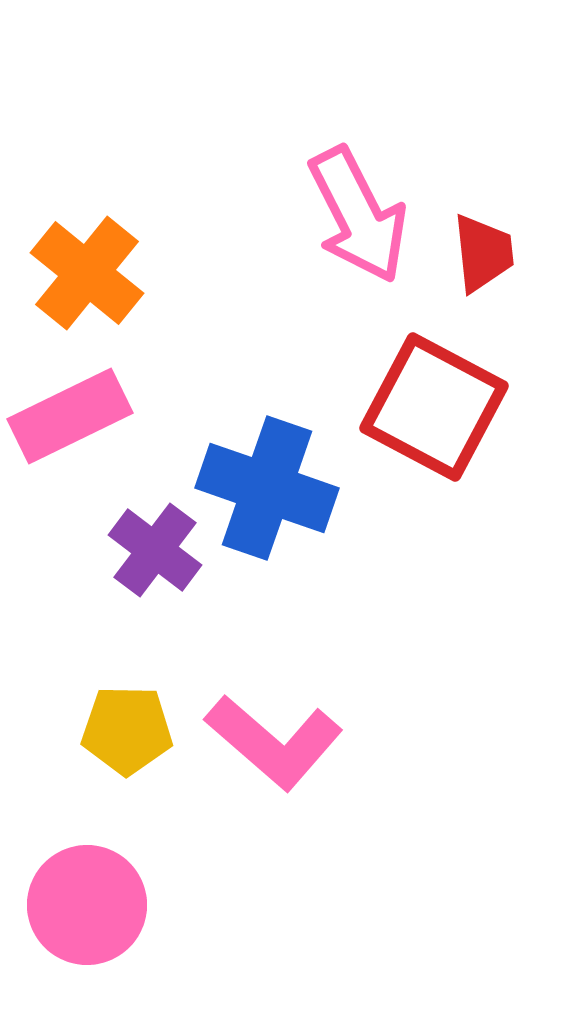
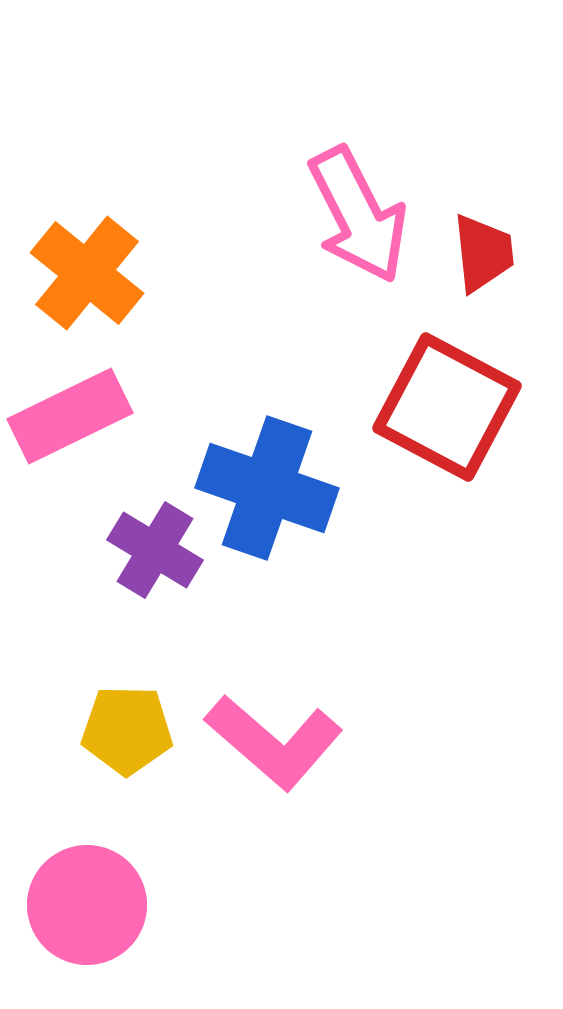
red square: moved 13 px right
purple cross: rotated 6 degrees counterclockwise
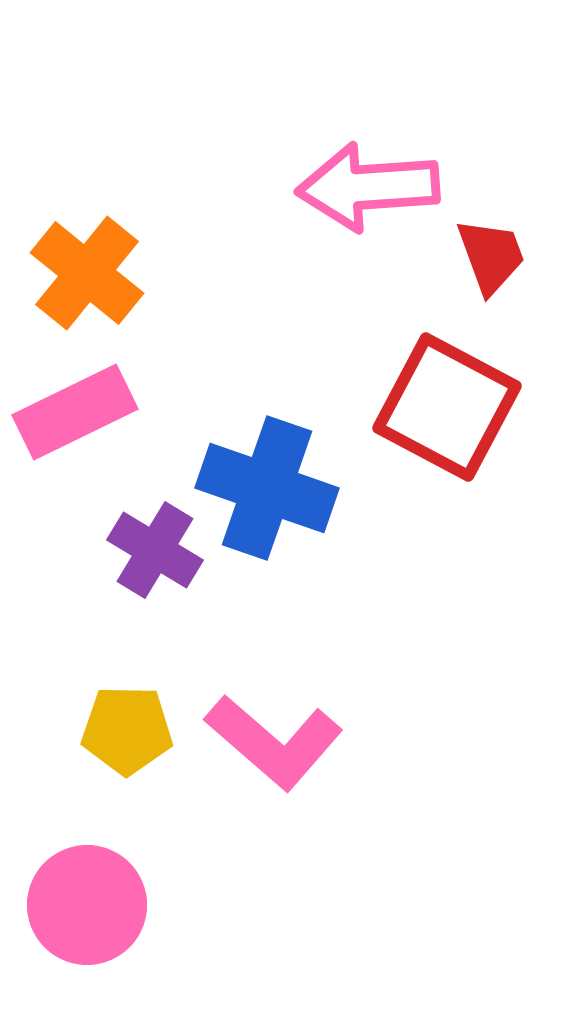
pink arrow: moved 10 px right, 28 px up; rotated 113 degrees clockwise
red trapezoid: moved 8 px right, 3 px down; rotated 14 degrees counterclockwise
pink rectangle: moved 5 px right, 4 px up
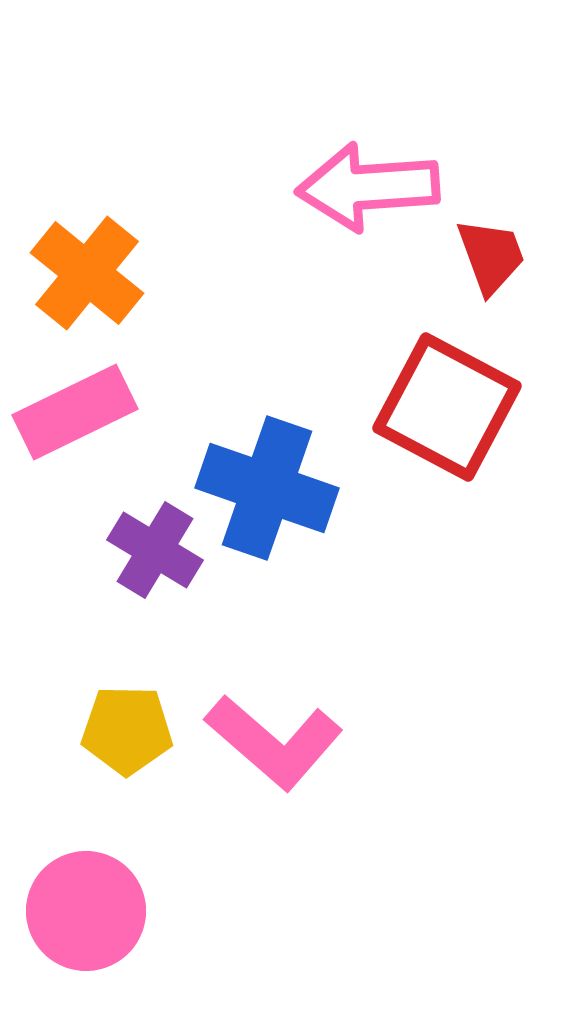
pink circle: moved 1 px left, 6 px down
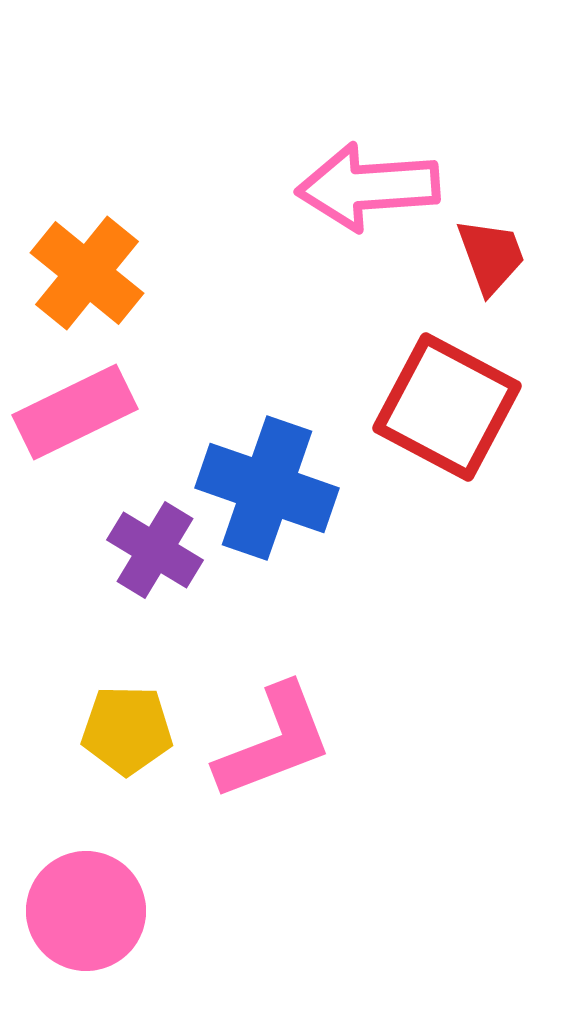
pink L-shape: rotated 62 degrees counterclockwise
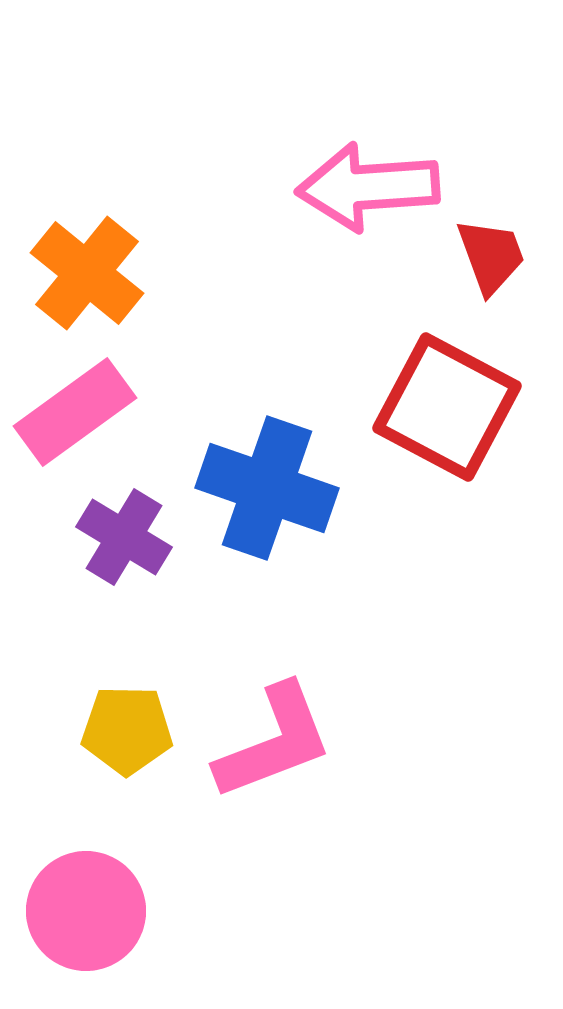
pink rectangle: rotated 10 degrees counterclockwise
purple cross: moved 31 px left, 13 px up
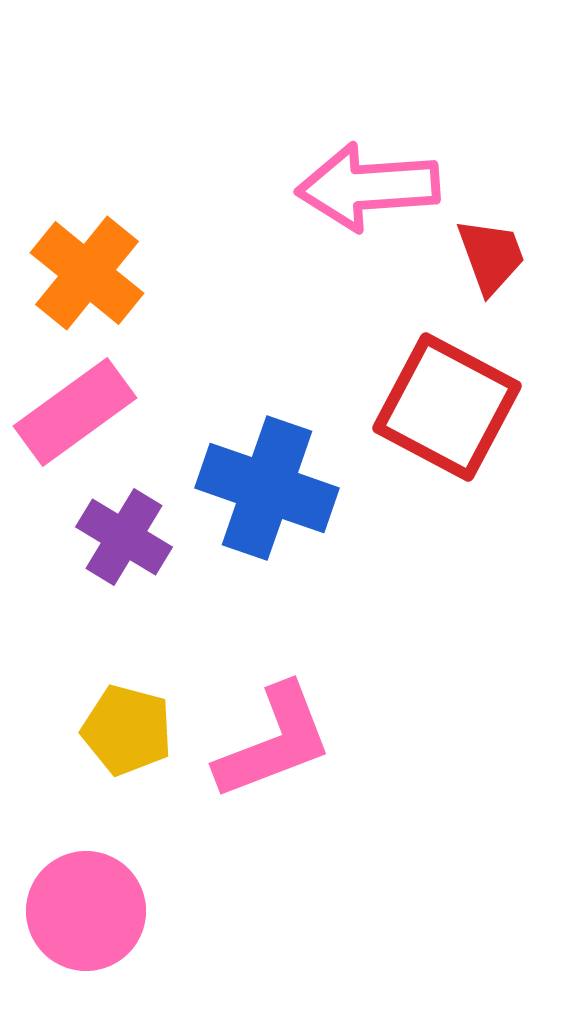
yellow pentagon: rotated 14 degrees clockwise
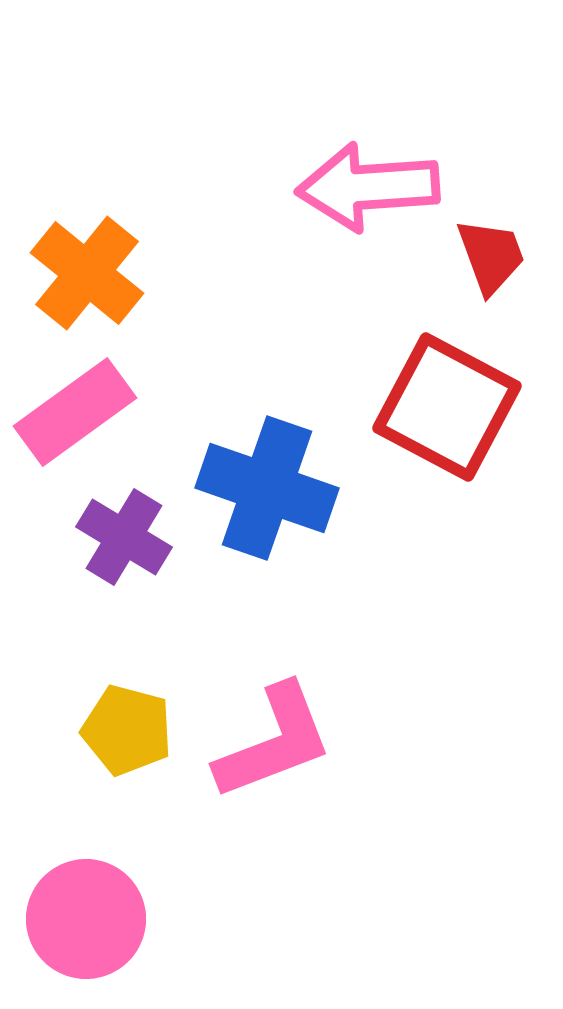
pink circle: moved 8 px down
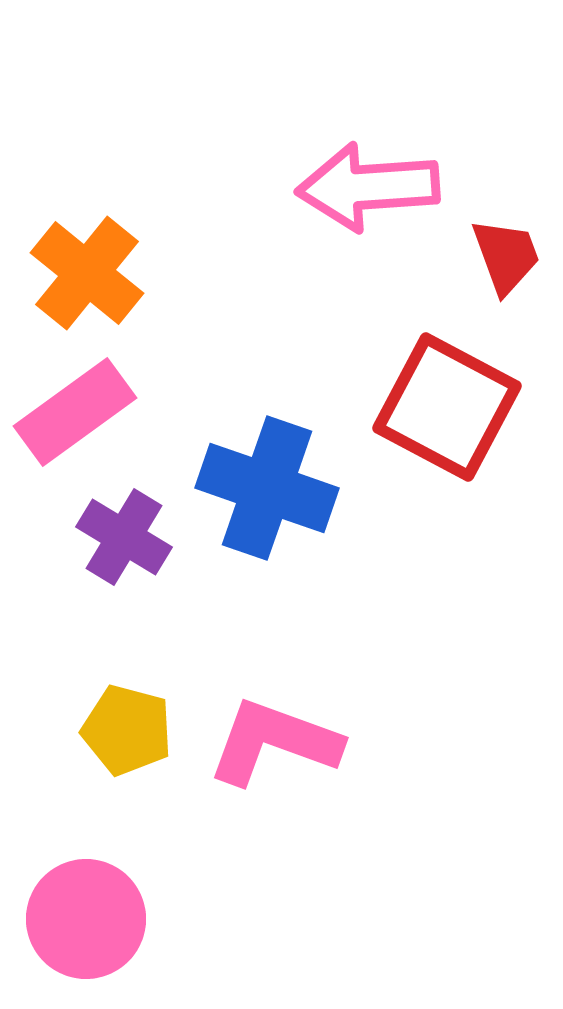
red trapezoid: moved 15 px right
pink L-shape: rotated 139 degrees counterclockwise
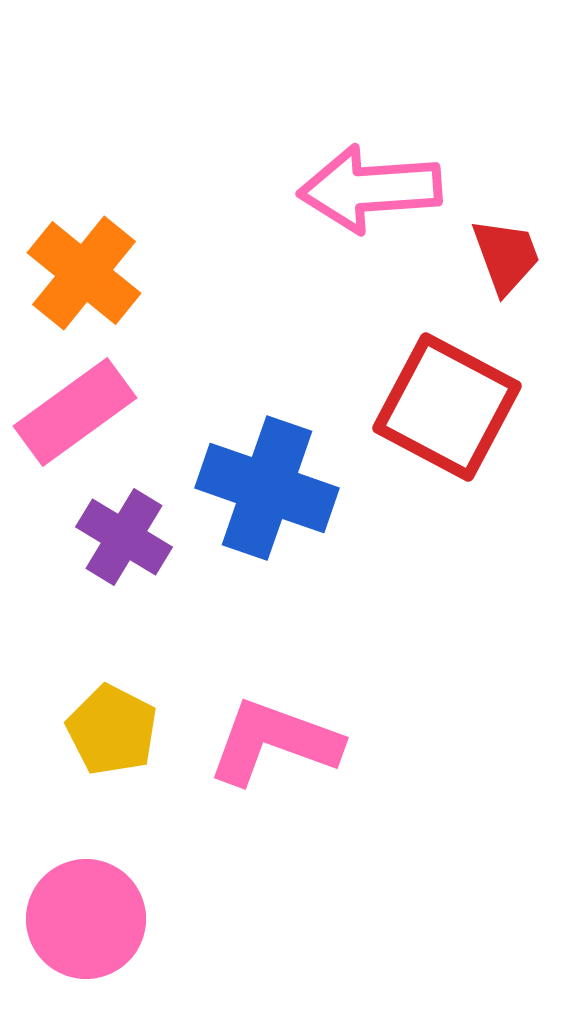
pink arrow: moved 2 px right, 2 px down
orange cross: moved 3 px left
yellow pentagon: moved 15 px left; rotated 12 degrees clockwise
